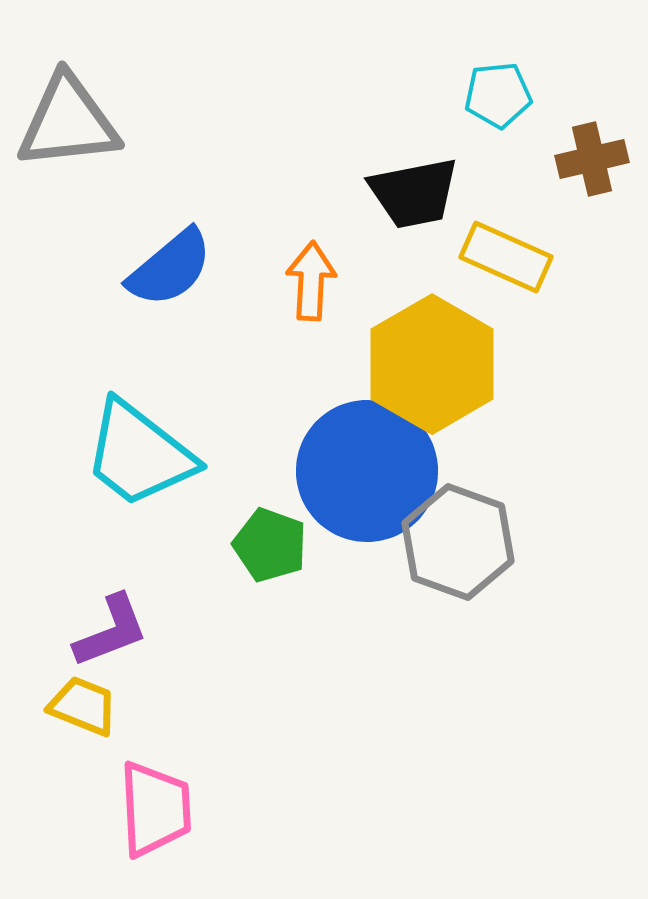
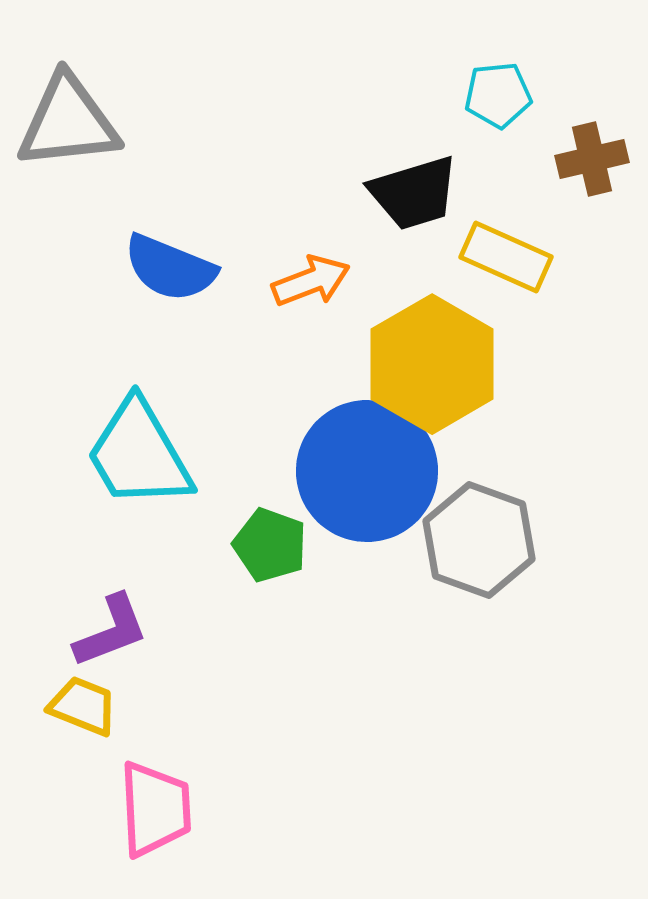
black trapezoid: rotated 6 degrees counterclockwise
blue semicircle: rotated 62 degrees clockwise
orange arrow: rotated 66 degrees clockwise
cyan trapezoid: rotated 22 degrees clockwise
gray hexagon: moved 21 px right, 2 px up
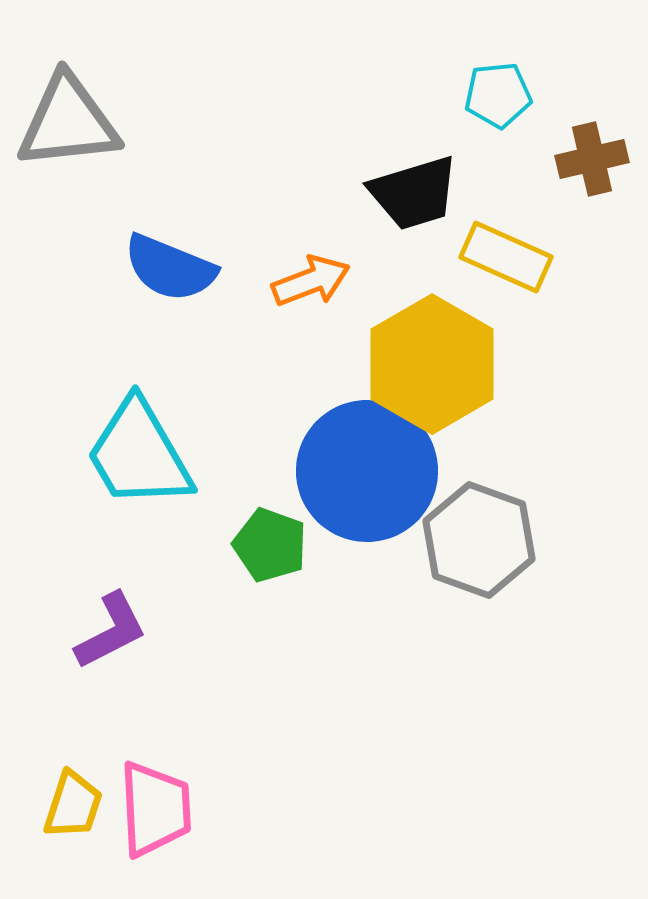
purple L-shape: rotated 6 degrees counterclockwise
yellow trapezoid: moved 10 px left, 99 px down; rotated 86 degrees clockwise
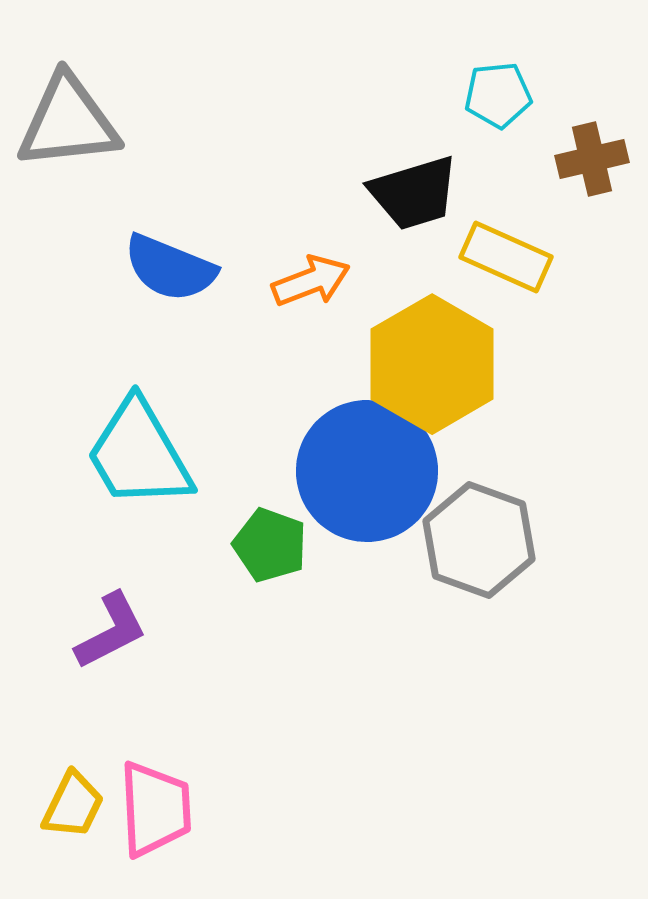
yellow trapezoid: rotated 8 degrees clockwise
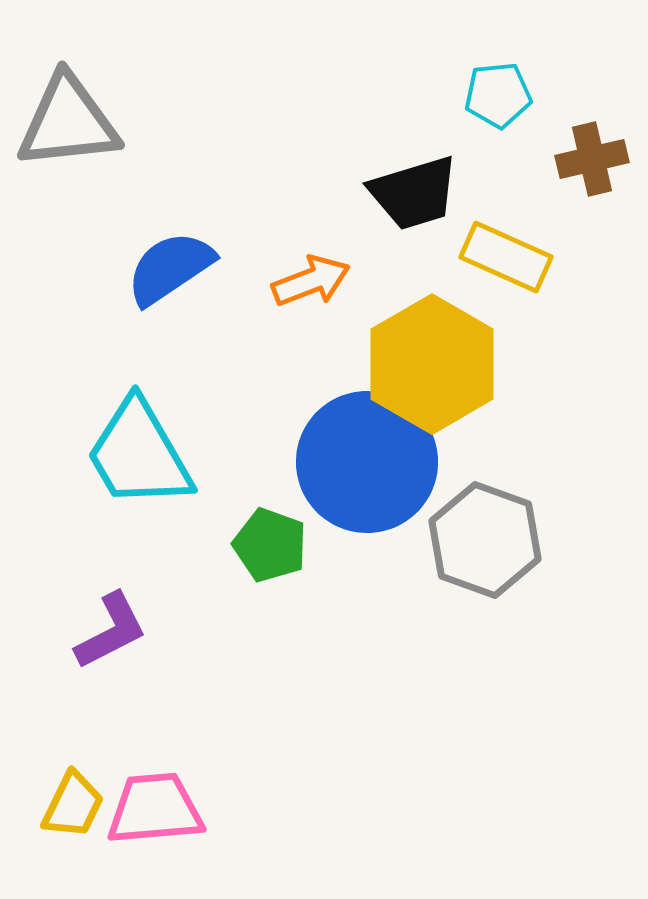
blue semicircle: rotated 124 degrees clockwise
blue circle: moved 9 px up
gray hexagon: moved 6 px right
pink trapezoid: rotated 92 degrees counterclockwise
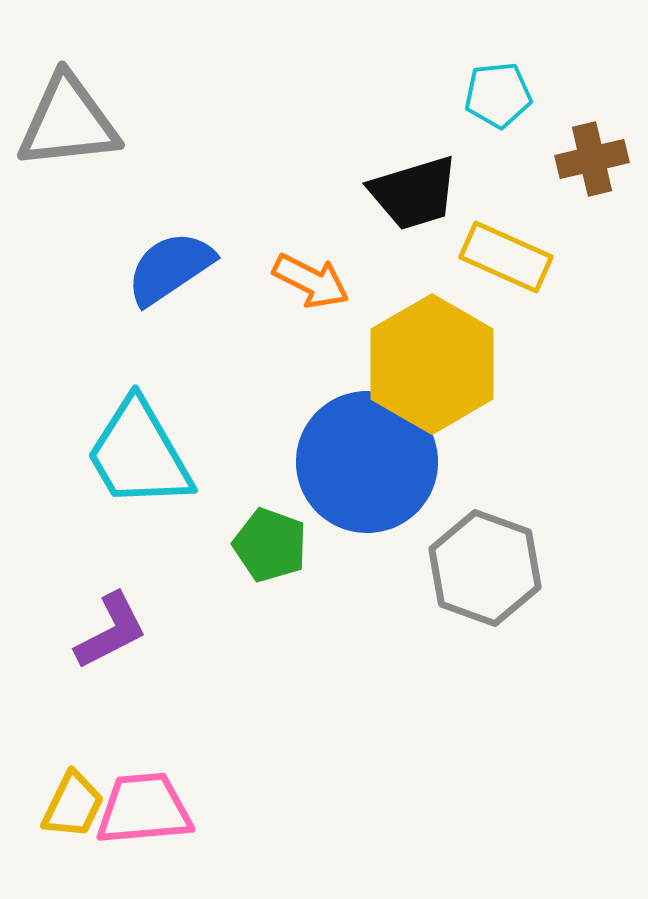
orange arrow: rotated 48 degrees clockwise
gray hexagon: moved 28 px down
pink trapezoid: moved 11 px left
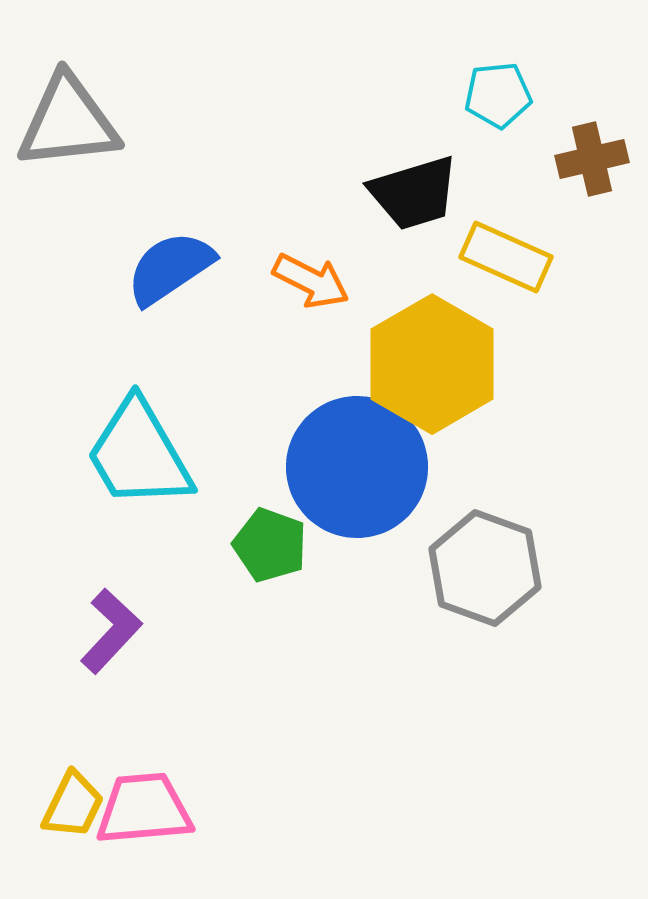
blue circle: moved 10 px left, 5 px down
purple L-shape: rotated 20 degrees counterclockwise
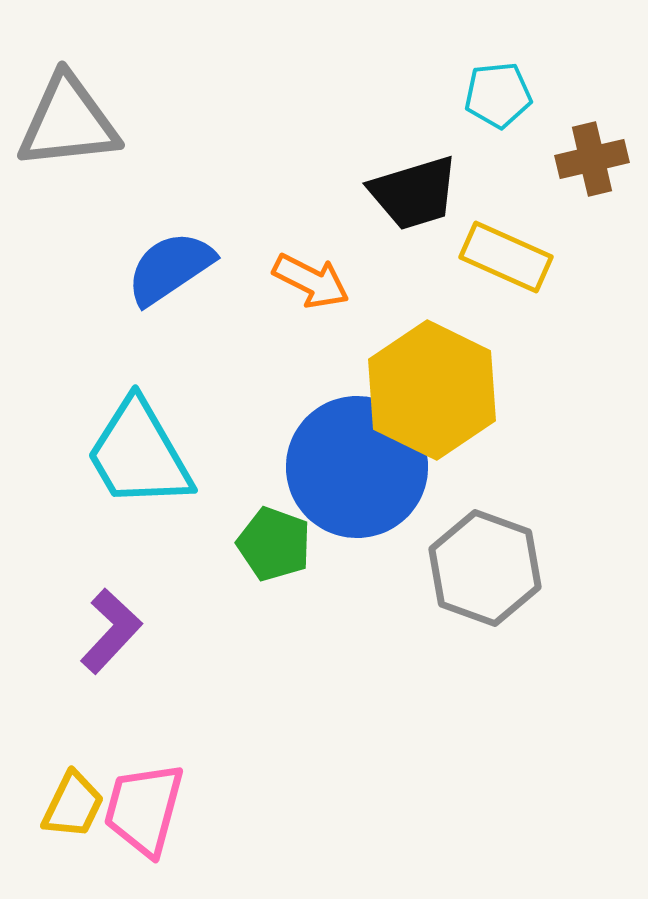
yellow hexagon: moved 26 px down; rotated 4 degrees counterclockwise
green pentagon: moved 4 px right, 1 px up
pink trapezoid: rotated 70 degrees counterclockwise
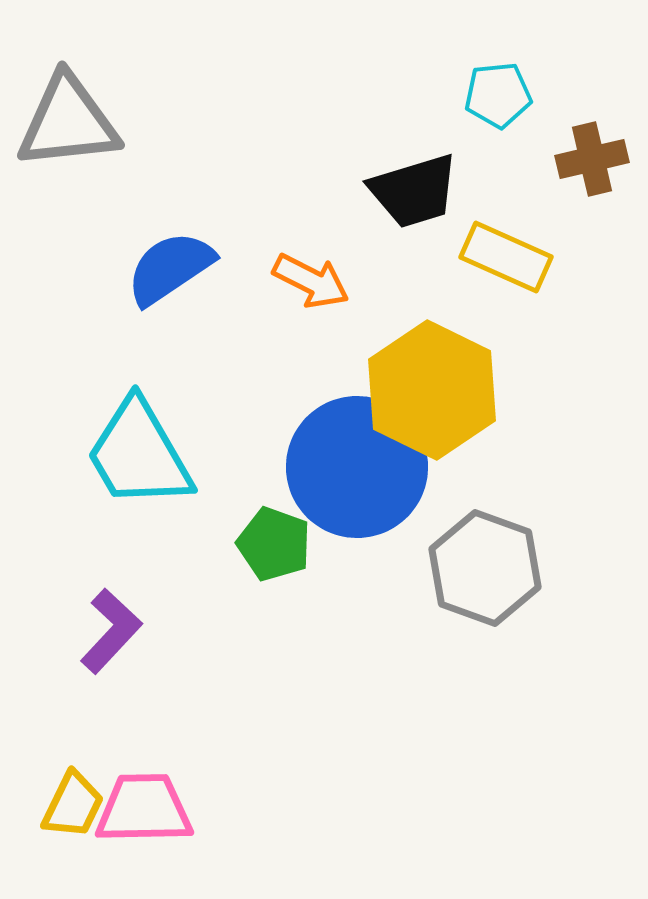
black trapezoid: moved 2 px up
pink trapezoid: rotated 74 degrees clockwise
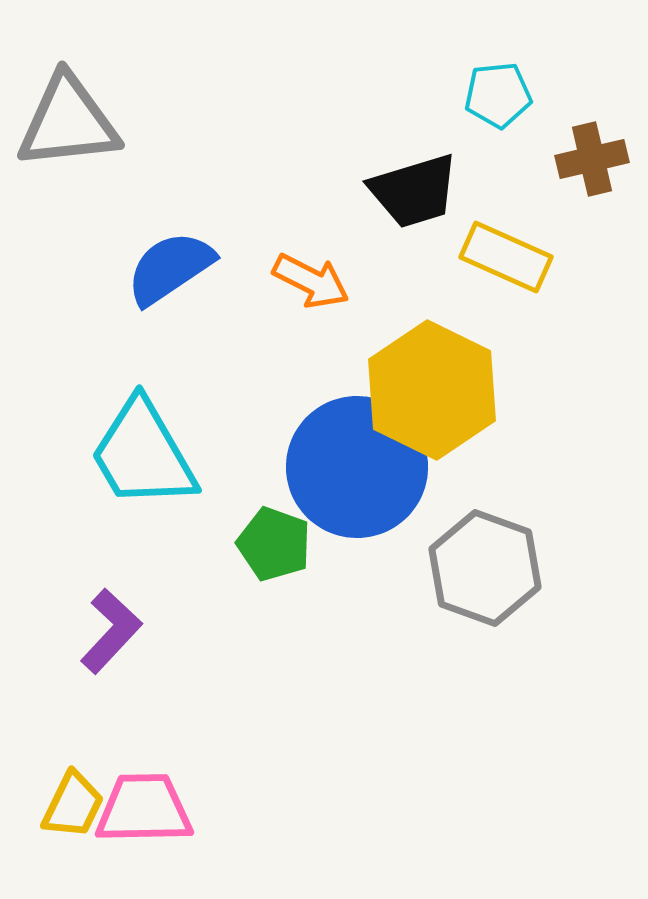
cyan trapezoid: moved 4 px right
